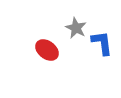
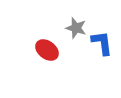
gray star: rotated 10 degrees counterclockwise
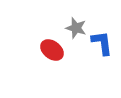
red ellipse: moved 5 px right
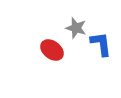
blue L-shape: moved 1 px left, 1 px down
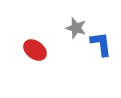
red ellipse: moved 17 px left
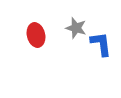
red ellipse: moved 1 px right, 15 px up; rotated 40 degrees clockwise
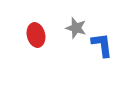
blue L-shape: moved 1 px right, 1 px down
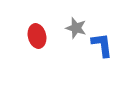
red ellipse: moved 1 px right, 1 px down
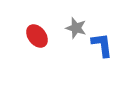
red ellipse: rotated 25 degrees counterclockwise
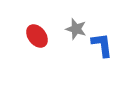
gray star: moved 1 px down
